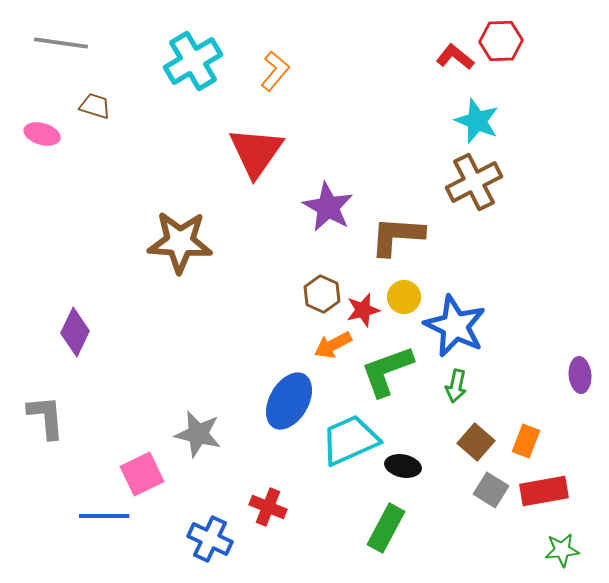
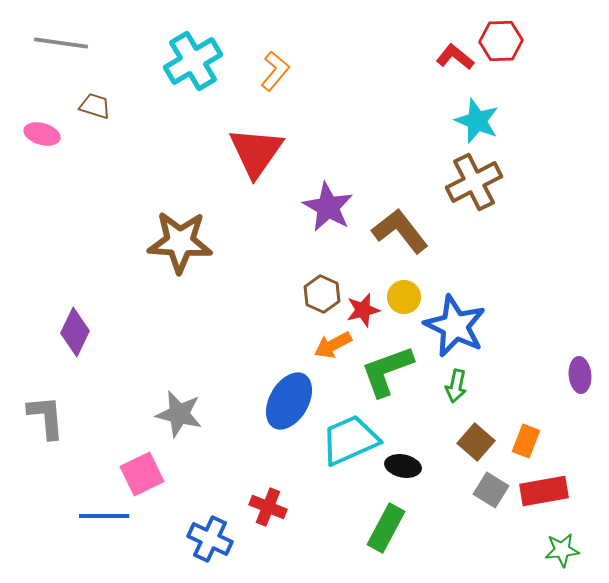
brown L-shape: moved 3 px right, 5 px up; rotated 48 degrees clockwise
gray star: moved 19 px left, 20 px up
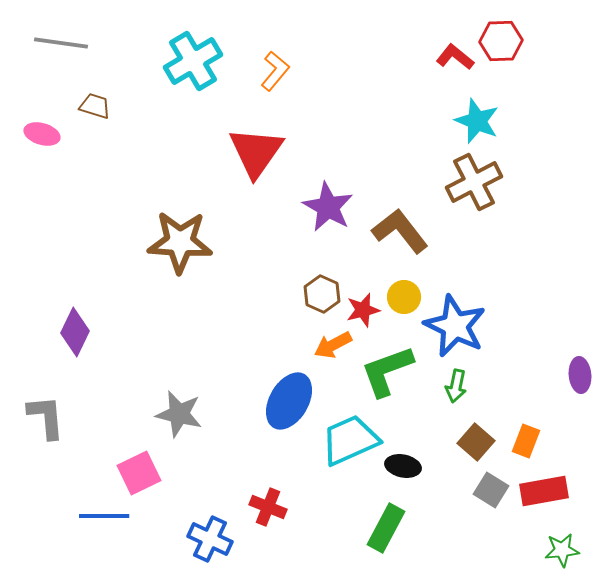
pink square: moved 3 px left, 1 px up
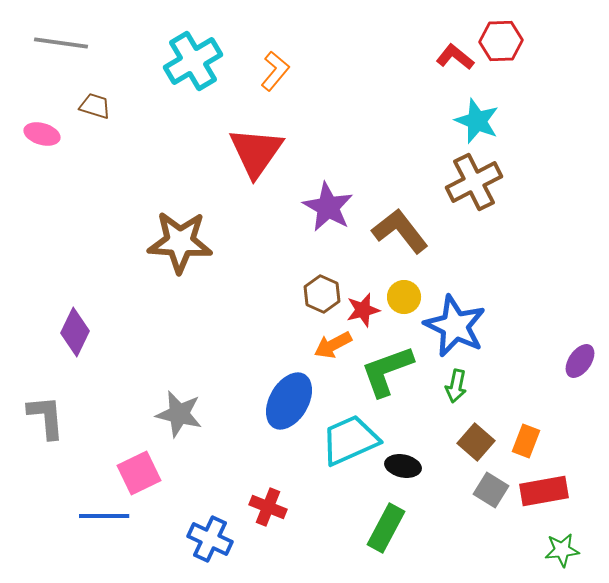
purple ellipse: moved 14 px up; rotated 40 degrees clockwise
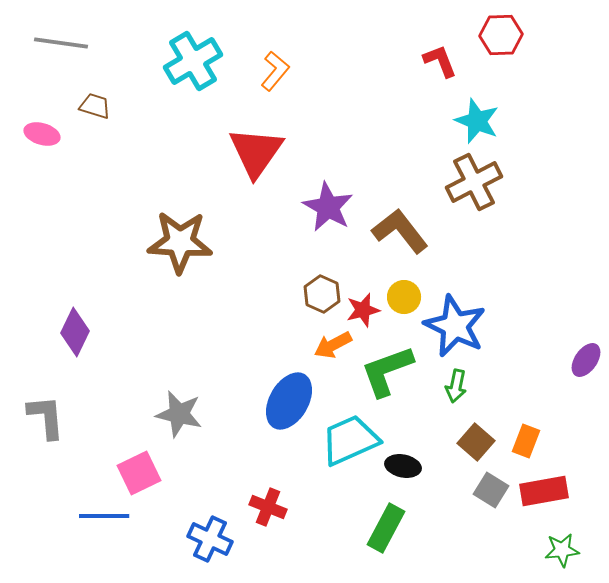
red hexagon: moved 6 px up
red L-shape: moved 15 px left, 4 px down; rotated 30 degrees clockwise
purple ellipse: moved 6 px right, 1 px up
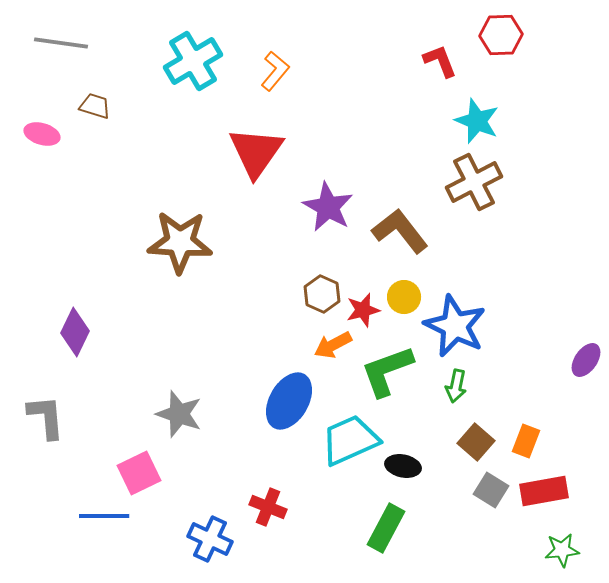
gray star: rotated 6 degrees clockwise
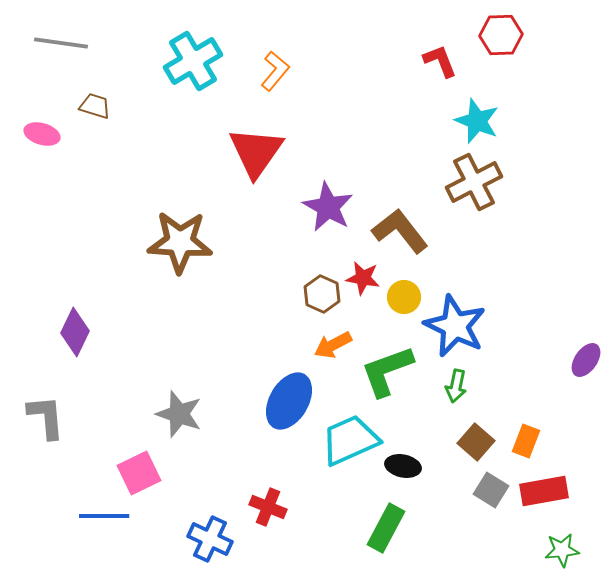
red star: moved 32 px up; rotated 24 degrees clockwise
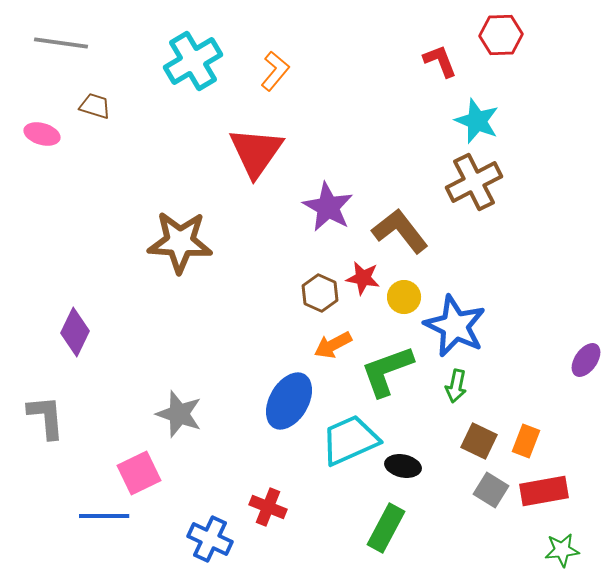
brown hexagon: moved 2 px left, 1 px up
brown square: moved 3 px right, 1 px up; rotated 15 degrees counterclockwise
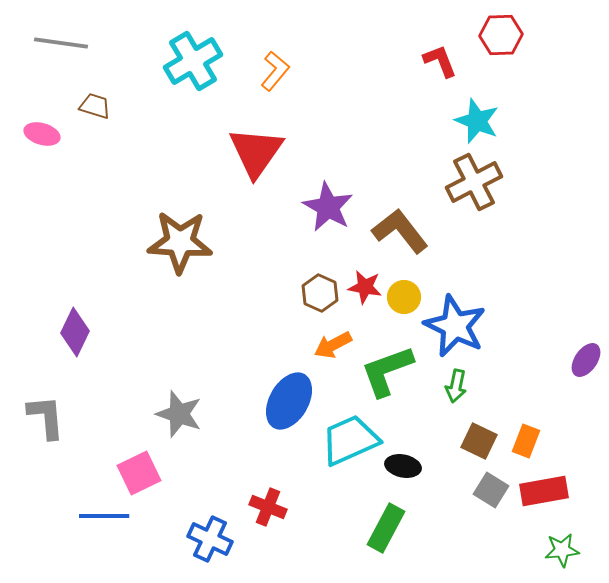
red star: moved 2 px right, 9 px down
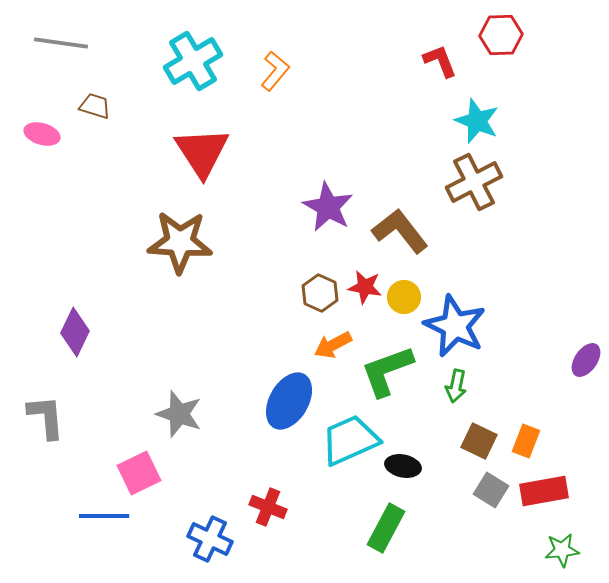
red triangle: moved 54 px left; rotated 8 degrees counterclockwise
